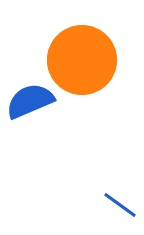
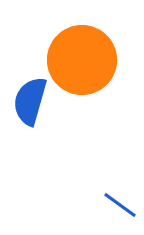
blue semicircle: rotated 51 degrees counterclockwise
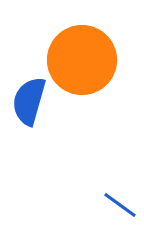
blue semicircle: moved 1 px left
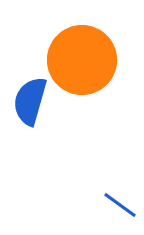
blue semicircle: moved 1 px right
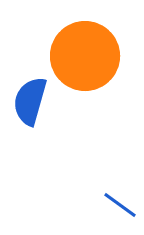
orange circle: moved 3 px right, 4 px up
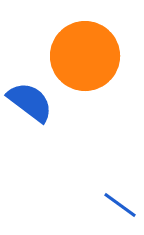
blue semicircle: moved 1 px down; rotated 111 degrees clockwise
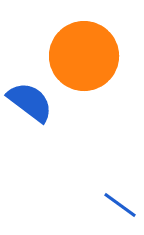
orange circle: moved 1 px left
